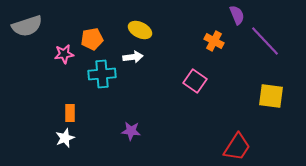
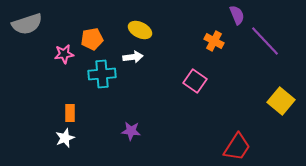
gray semicircle: moved 2 px up
yellow square: moved 10 px right, 5 px down; rotated 32 degrees clockwise
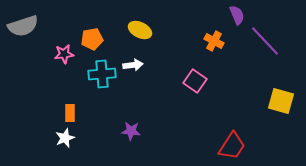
gray semicircle: moved 4 px left, 2 px down
white arrow: moved 8 px down
yellow square: rotated 24 degrees counterclockwise
red trapezoid: moved 5 px left, 1 px up
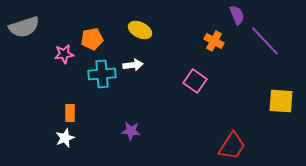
gray semicircle: moved 1 px right, 1 px down
yellow square: rotated 12 degrees counterclockwise
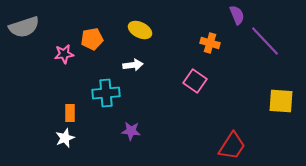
orange cross: moved 4 px left, 2 px down; rotated 12 degrees counterclockwise
cyan cross: moved 4 px right, 19 px down
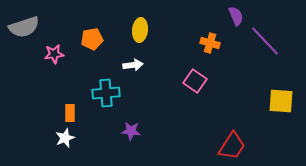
purple semicircle: moved 1 px left, 1 px down
yellow ellipse: rotated 70 degrees clockwise
pink star: moved 10 px left
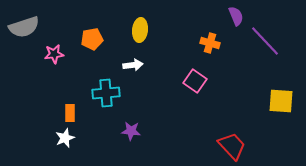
red trapezoid: rotated 76 degrees counterclockwise
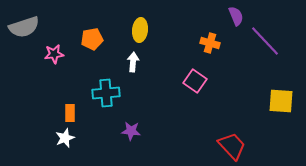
white arrow: moved 3 px up; rotated 78 degrees counterclockwise
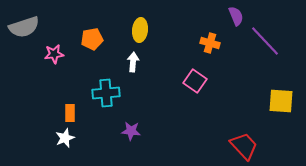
red trapezoid: moved 12 px right
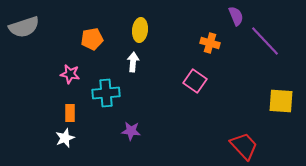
pink star: moved 16 px right, 20 px down; rotated 18 degrees clockwise
